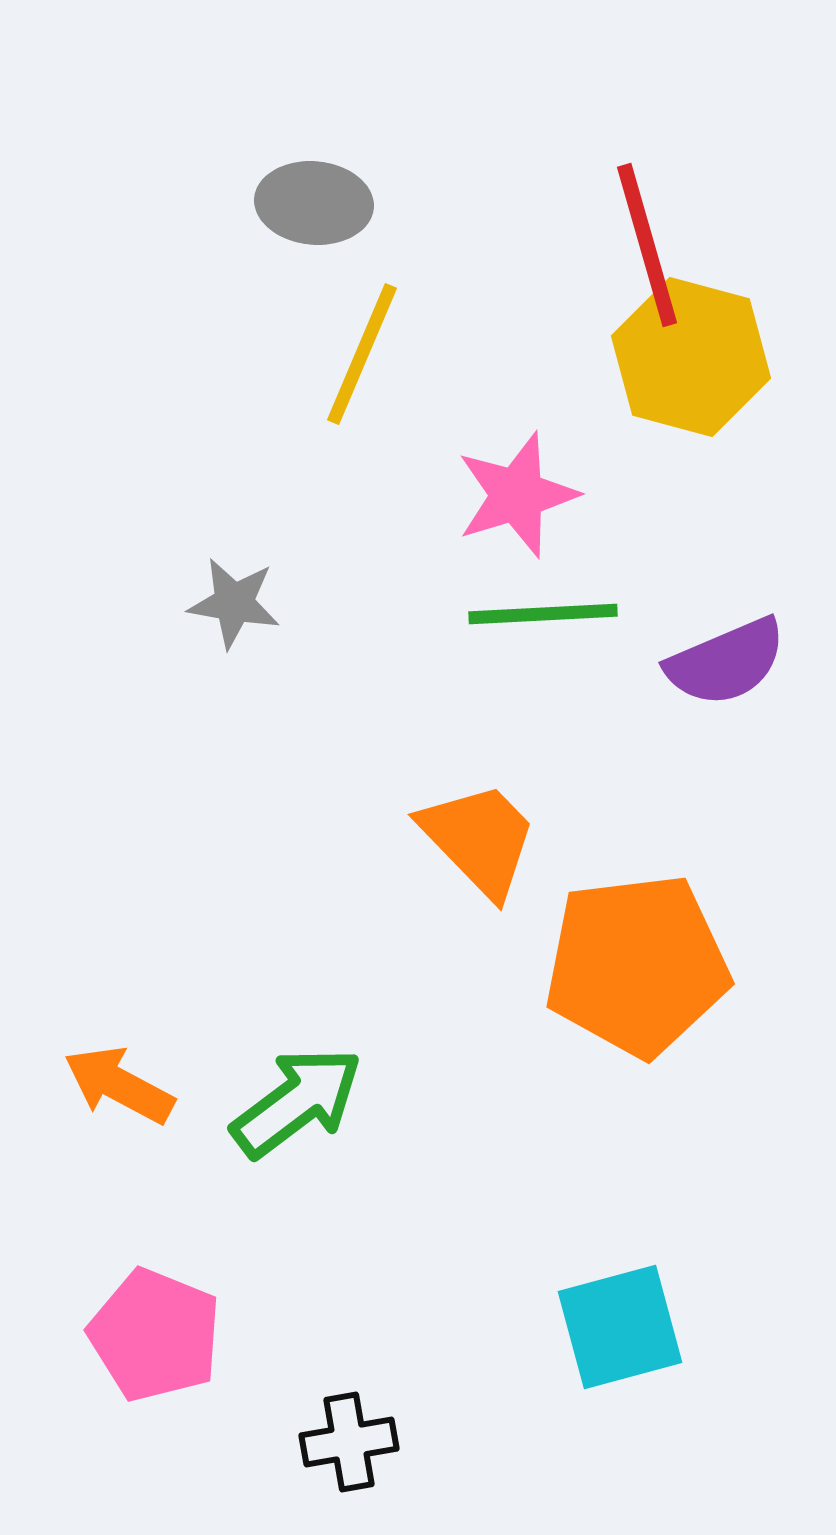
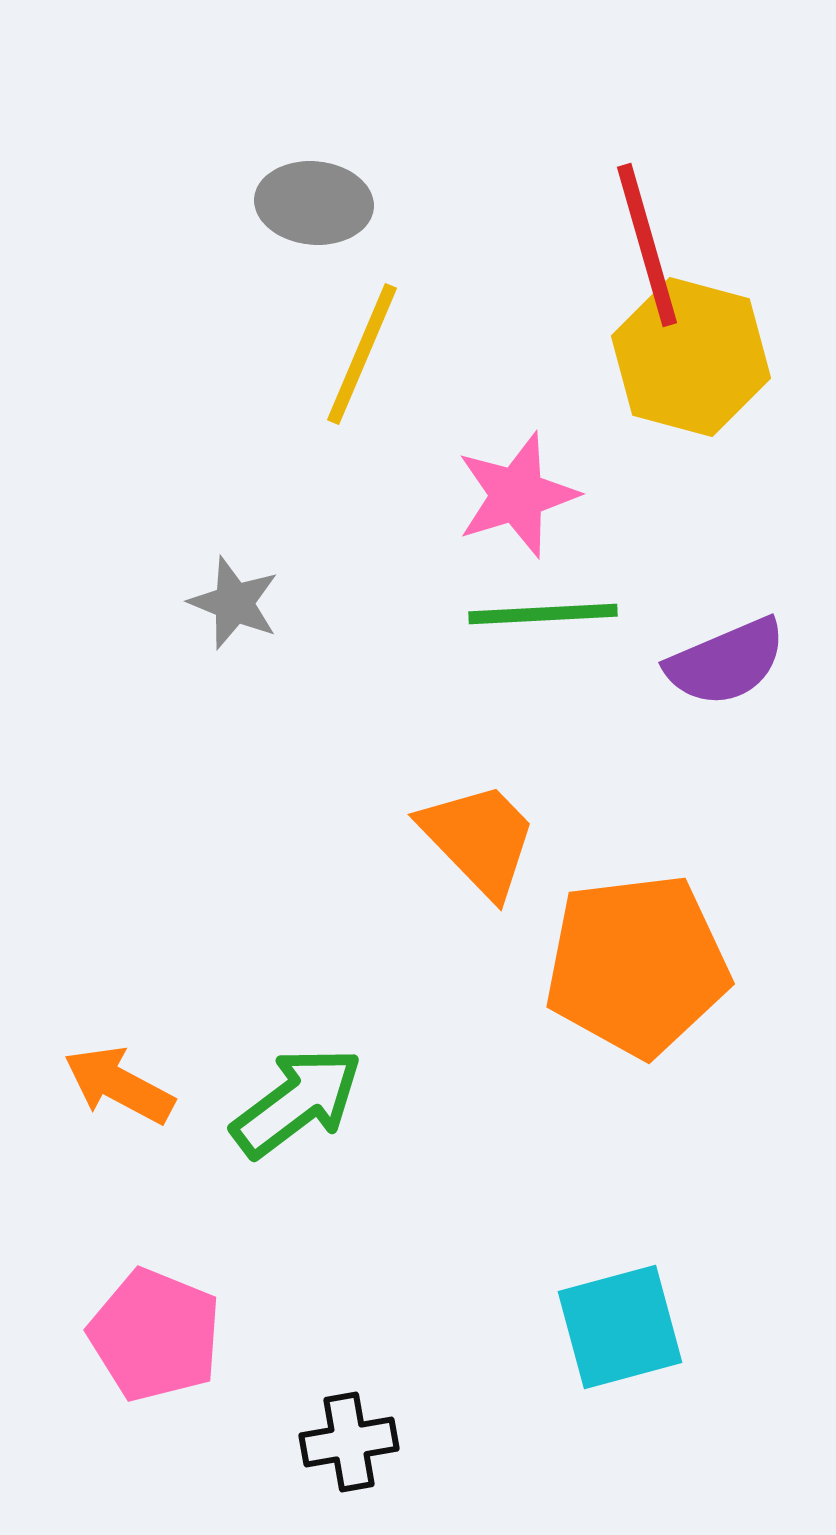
gray star: rotated 12 degrees clockwise
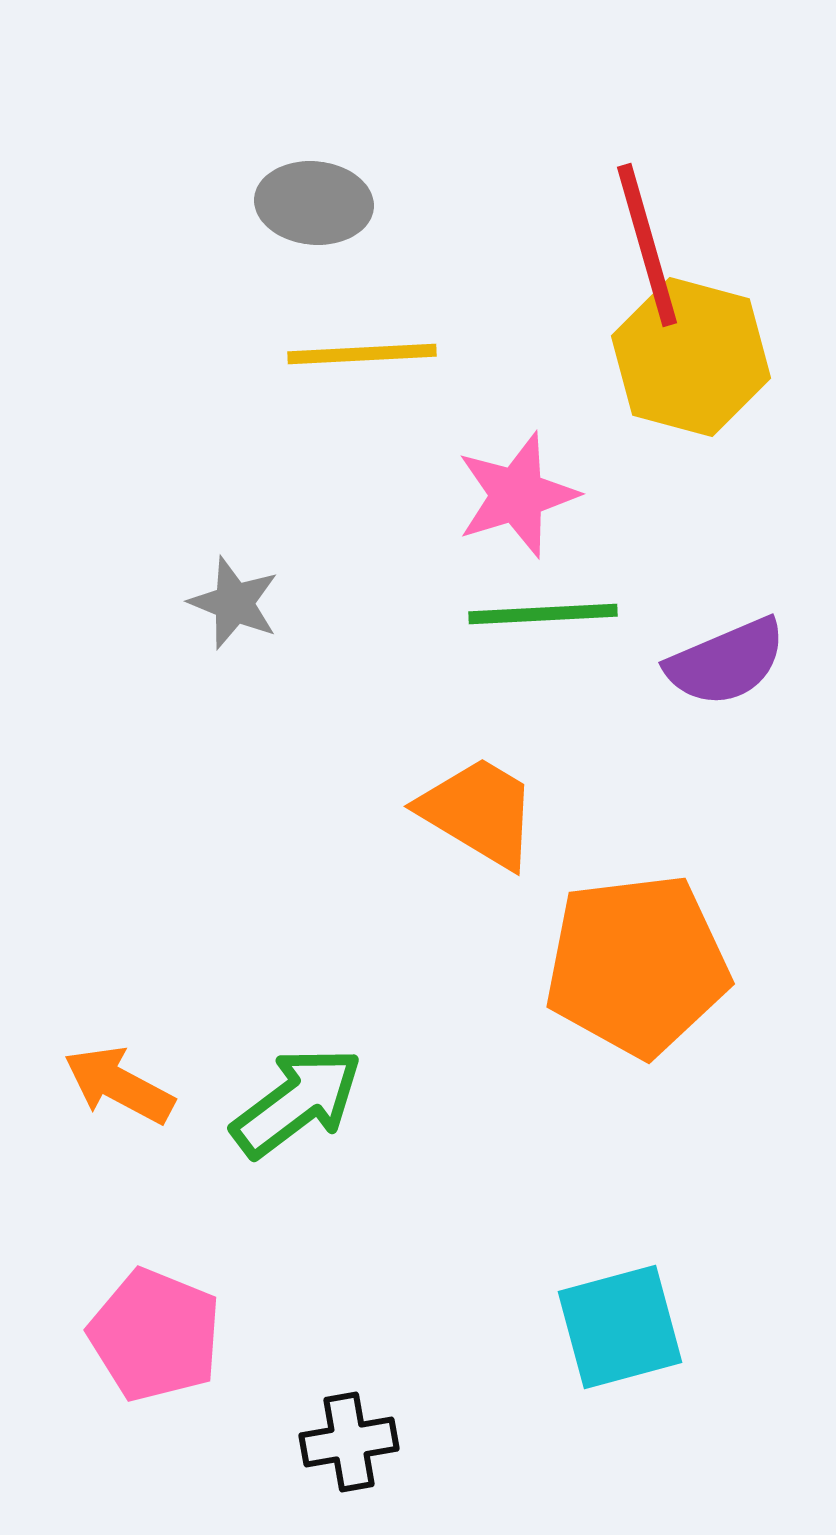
yellow line: rotated 64 degrees clockwise
orange trapezoid: moved 27 px up; rotated 15 degrees counterclockwise
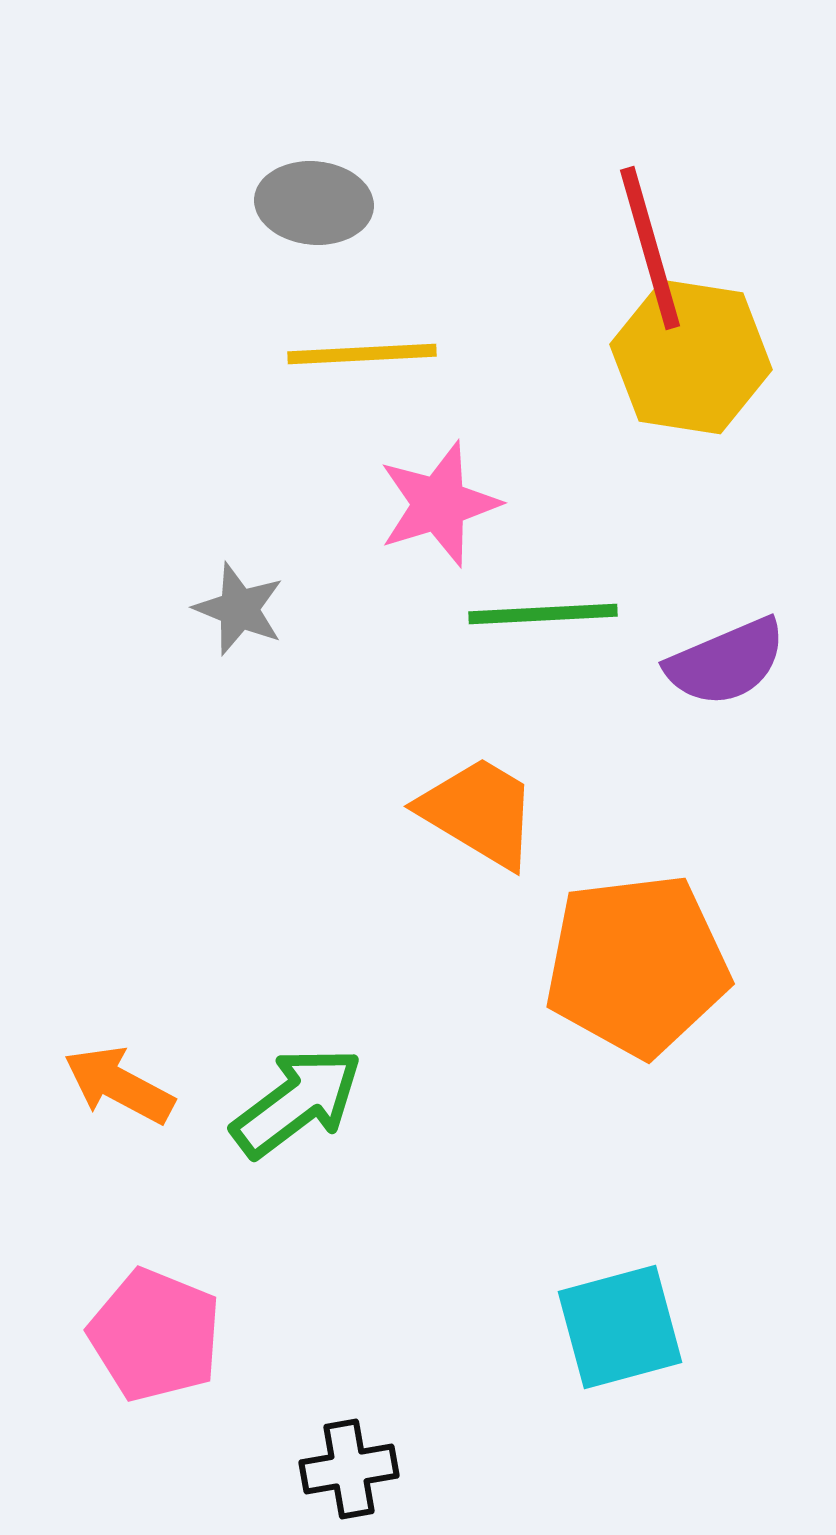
red line: moved 3 px right, 3 px down
yellow hexagon: rotated 6 degrees counterclockwise
pink star: moved 78 px left, 9 px down
gray star: moved 5 px right, 6 px down
black cross: moved 27 px down
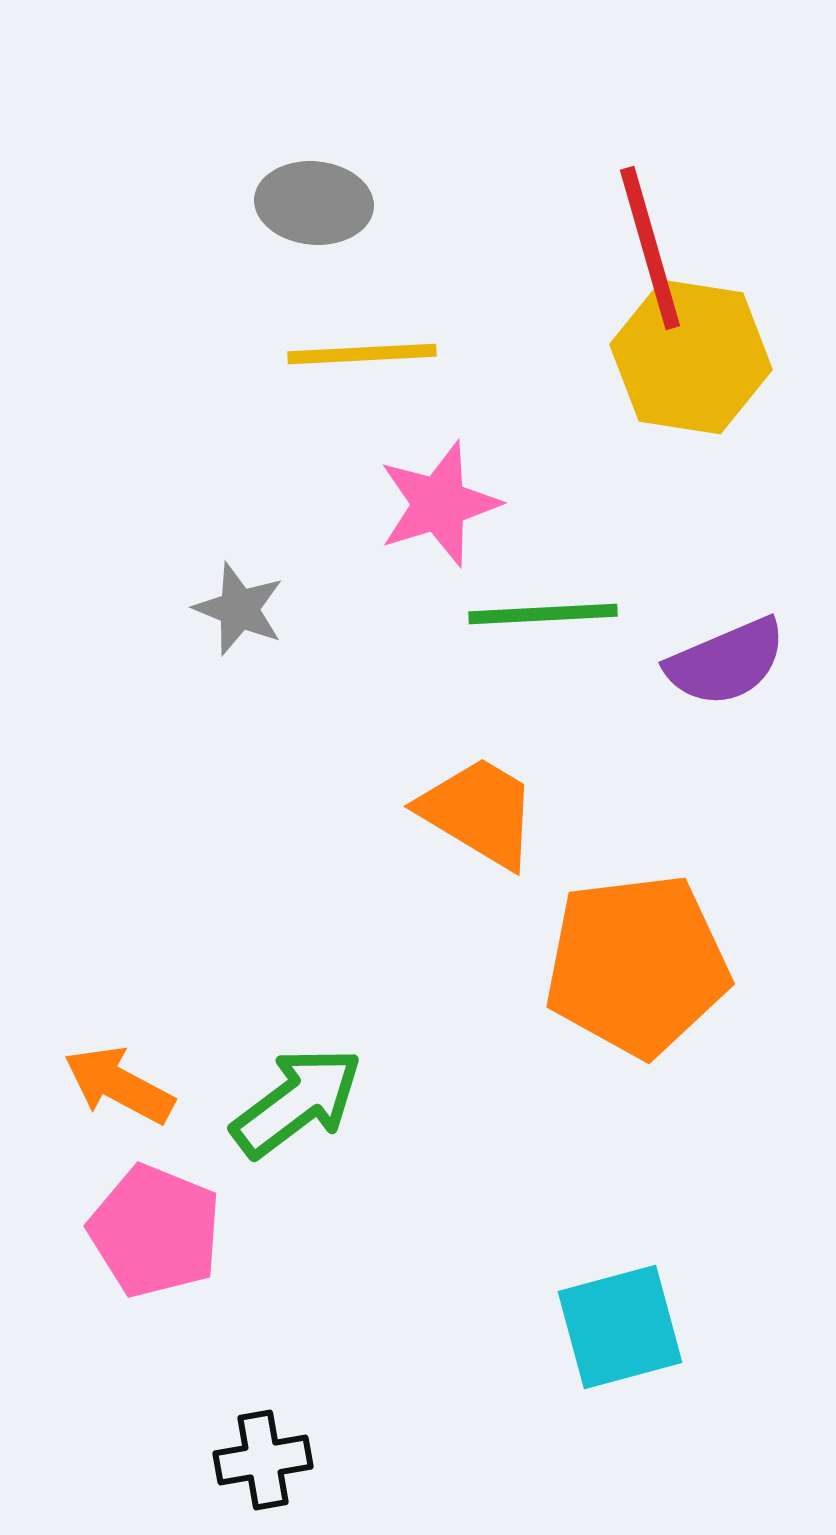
pink pentagon: moved 104 px up
black cross: moved 86 px left, 9 px up
